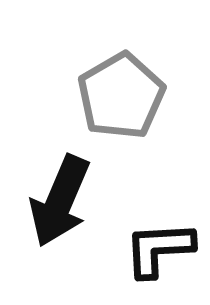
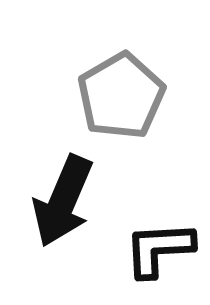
black arrow: moved 3 px right
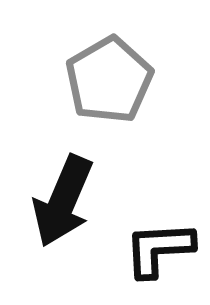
gray pentagon: moved 12 px left, 16 px up
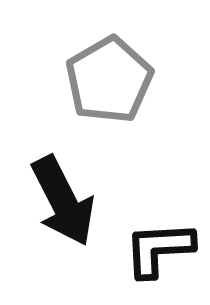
black arrow: rotated 50 degrees counterclockwise
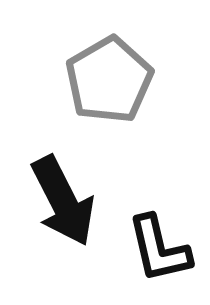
black L-shape: rotated 100 degrees counterclockwise
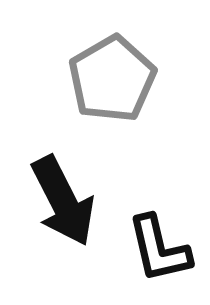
gray pentagon: moved 3 px right, 1 px up
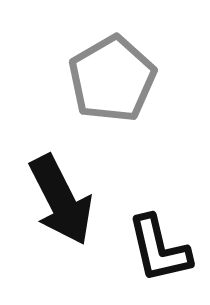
black arrow: moved 2 px left, 1 px up
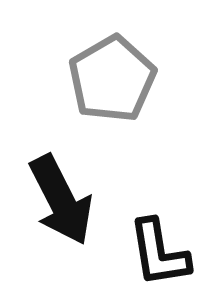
black L-shape: moved 4 px down; rotated 4 degrees clockwise
